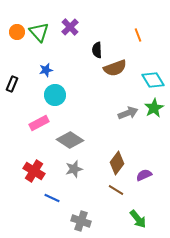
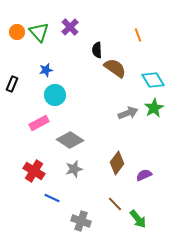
brown semicircle: rotated 125 degrees counterclockwise
brown line: moved 1 px left, 14 px down; rotated 14 degrees clockwise
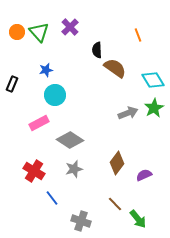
blue line: rotated 28 degrees clockwise
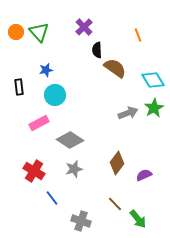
purple cross: moved 14 px right
orange circle: moved 1 px left
black rectangle: moved 7 px right, 3 px down; rotated 28 degrees counterclockwise
